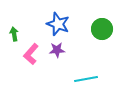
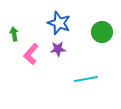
blue star: moved 1 px right, 1 px up
green circle: moved 3 px down
purple star: moved 1 px right, 1 px up
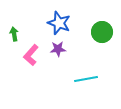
pink L-shape: moved 1 px down
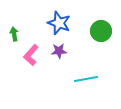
green circle: moved 1 px left, 1 px up
purple star: moved 1 px right, 2 px down
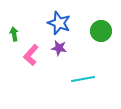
purple star: moved 3 px up; rotated 14 degrees clockwise
cyan line: moved 3 px left
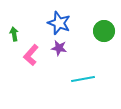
green circle: moved 3 px right
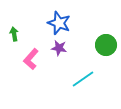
green circle: moved 2 px right, 14 px down
pink L-shape: moved 4 px down
cyan line: rotated 25 degrees counterclockwise
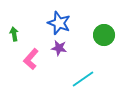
green circle: moved 2 px left, 10 px up
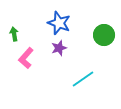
purple star: rotated 28 degrees counterclockwise
pink L-shape: moved 5 px left, 1 px up
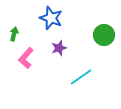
blue star: moved 8 px left, 5 px up
green arrow: rotated 24 degrees clockwise
cyan line: moved 2 px left, 2 px up
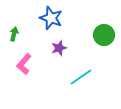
pink L-shape: moved 2 px left, 6 px down
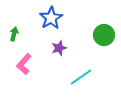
blue star: rotated 20 degrees clockwise
